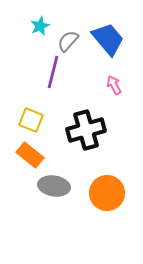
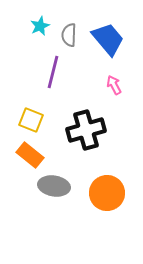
gray semicircle: moved 1 px right, 6 px up; rotated 40 degrees counterclockwise
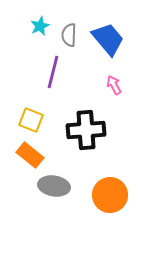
black cross: rotated 12 degrees clockwise
orange circle: moved 3 px right, 2 px down
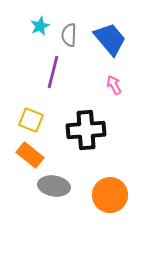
blue trapezoid: moved 2 px right
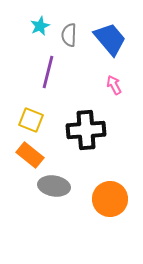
purple line: moved 5 px left
orange circle: moved 4 px down
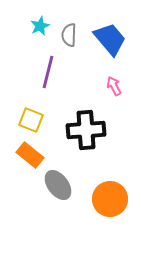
pink arrow: moved 1 px down
gray ellipse: moved 4 px right, 1 px up; rotated 44 degrees clockwise
